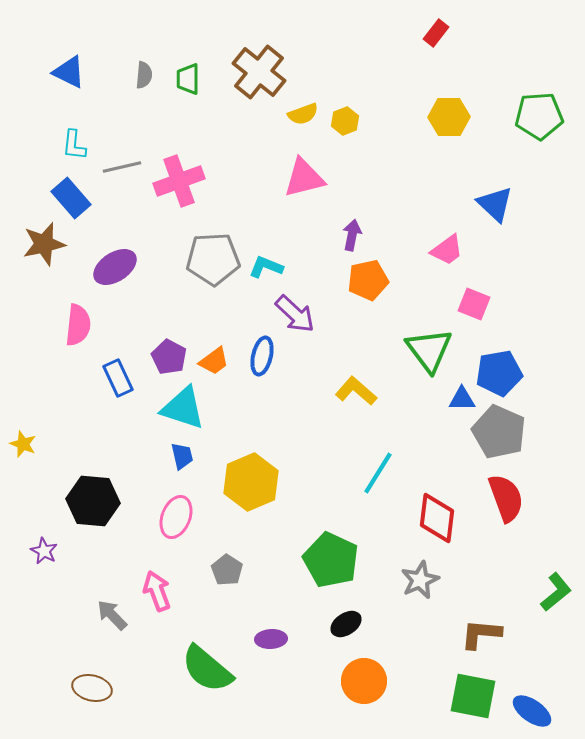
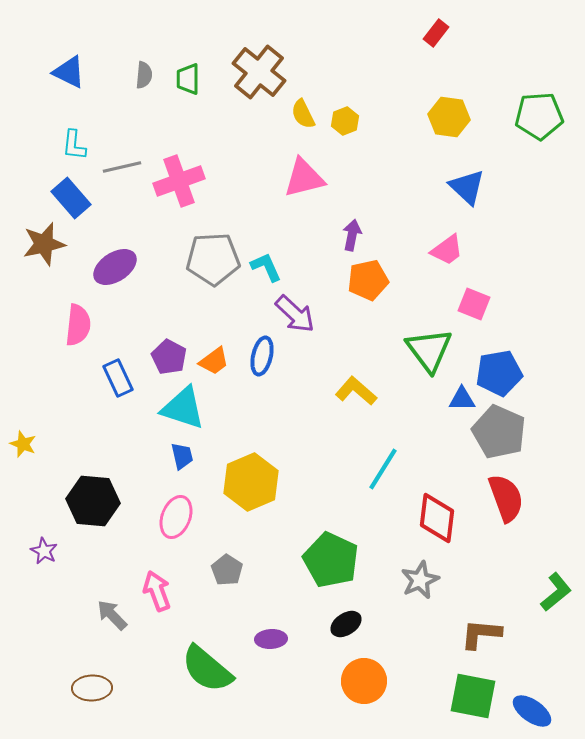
yellow semicircle at (303, 114): rotated 84 degrees clockwise
yellow hexagon at (449, 117): rotated 9 degrees clockwise
blue triangle at (495, 204): moved 28 px left, 17 px up
cyan L-shape at (266, 267): rotated 44 degrees clockwise
cyan line at (378, 473): moved 5 px right, 4 px up
brown ellipse at (92, 688): rotated 15 degrees counterclockwise
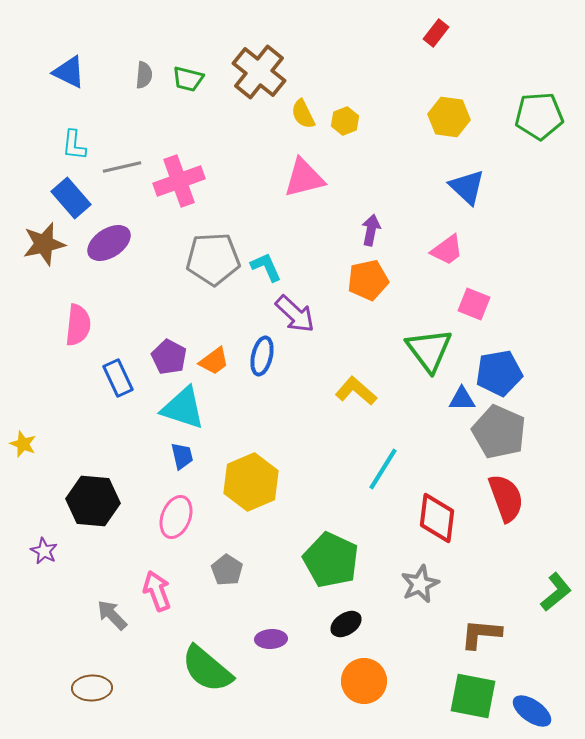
green trapezoid at (188, 79): rotated 76 degrees counterclockwise
purple arrow at (352, 235): moved 19 px right, 5 px up
purple ellipse at (115, 267): moved 6 px left, 24 px up
gray star at (420, 580): moved 4 px down
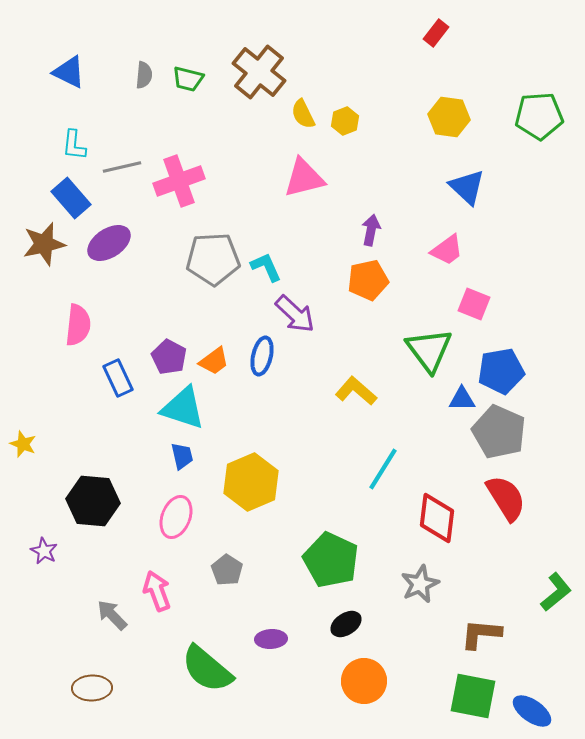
blue pentagon at (499, 373): moved 2 px right, 2 px up
red semicircle at (506, 498): rotated 12 degrees counterclockwise
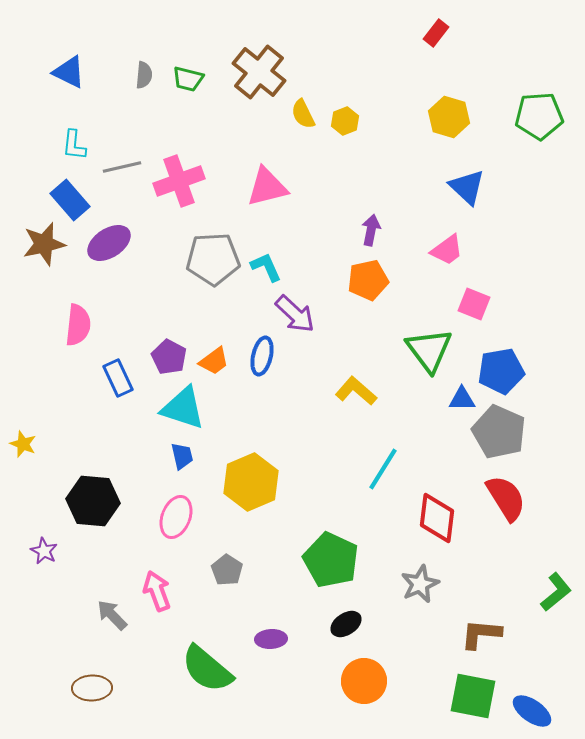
yellow hexagon at (449, 117): rotated 9 degrees clockwise
pink triangle at (304, 178): moved 37 px left, 9 px down
blue rectangle at (71, 198): moved 1 px left, 2 px down
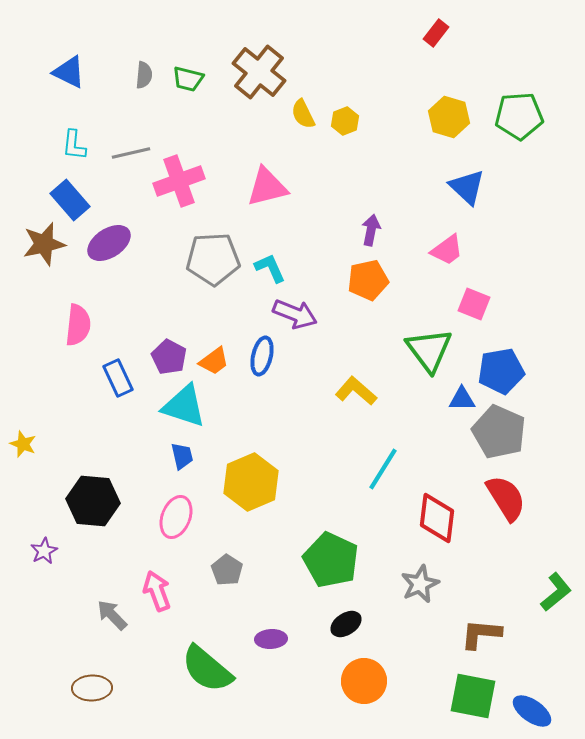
green pentagon at (539, 116): moved 20 px left
gray line at (122, 167): moved 9 px right, 14 px up
cyan L-shape at (266, 267): moved 4 px right, 1 px down
purple arrow at (295, 314): rotated 21 degrees counterclockwise
cyan triangle at (183, 408): moved 1 px right, 2 px up
purple star at (44, 551): rotated 16 degrees clockwise
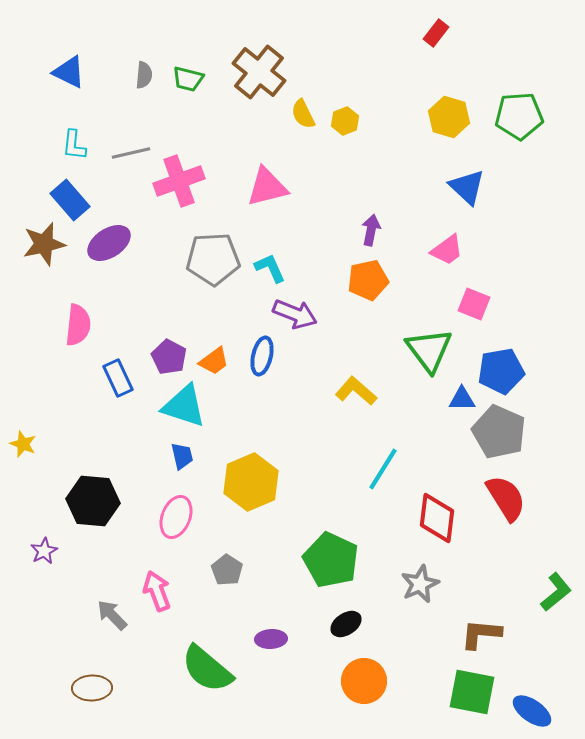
green square at (473, 696): moved 1 px left, 4 px up
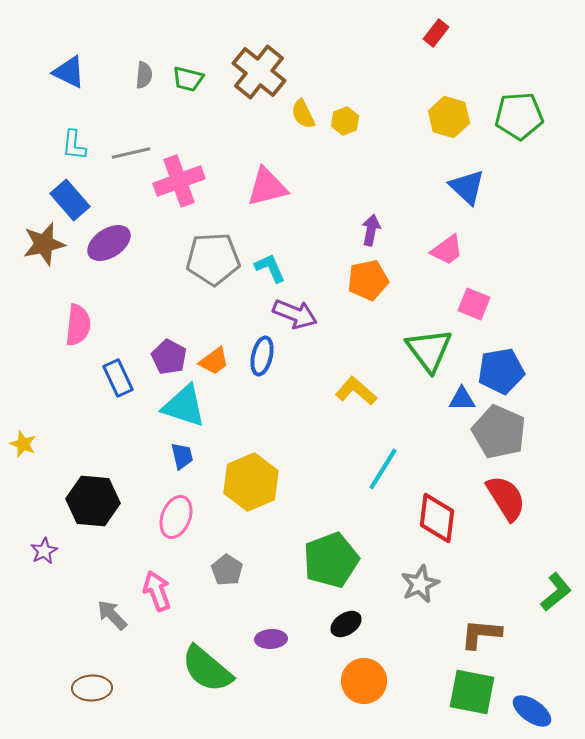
green pentagon at (331, 560): rotated 26 degrees clockwise
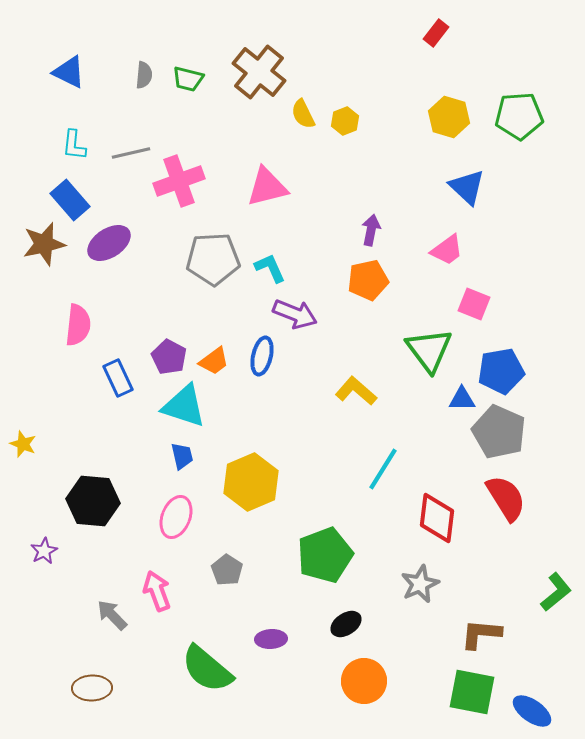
green pentagon at (331, 560): moved 6 px left, 5 px up
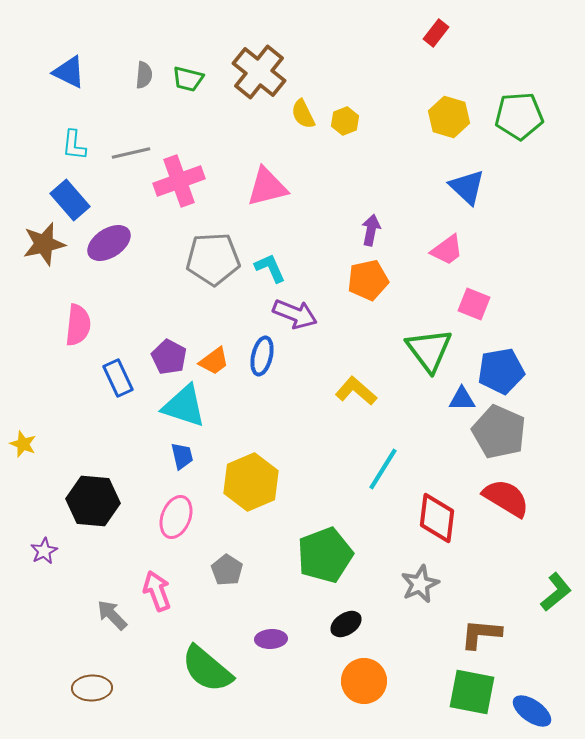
red semicircle at (506, 498): rotated 27 degrees counterclockwise
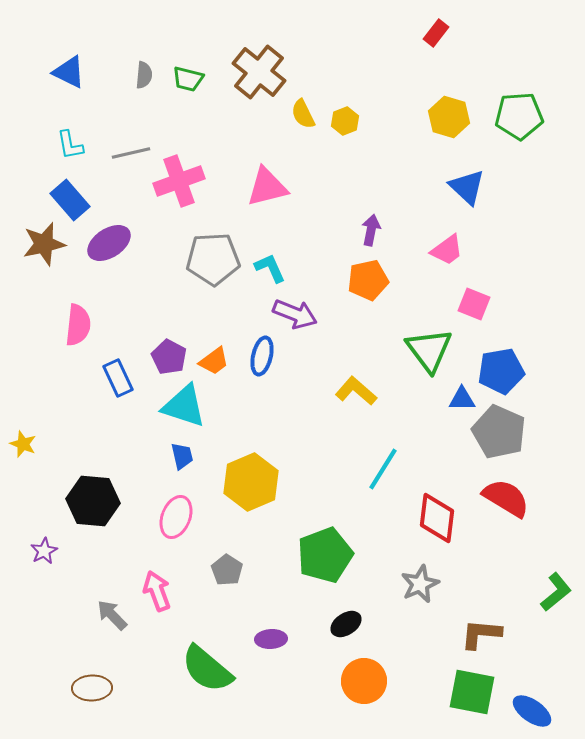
cyan L-shape at (74, 145): moved 4 px left; rotated 16 degrees counterclockwise
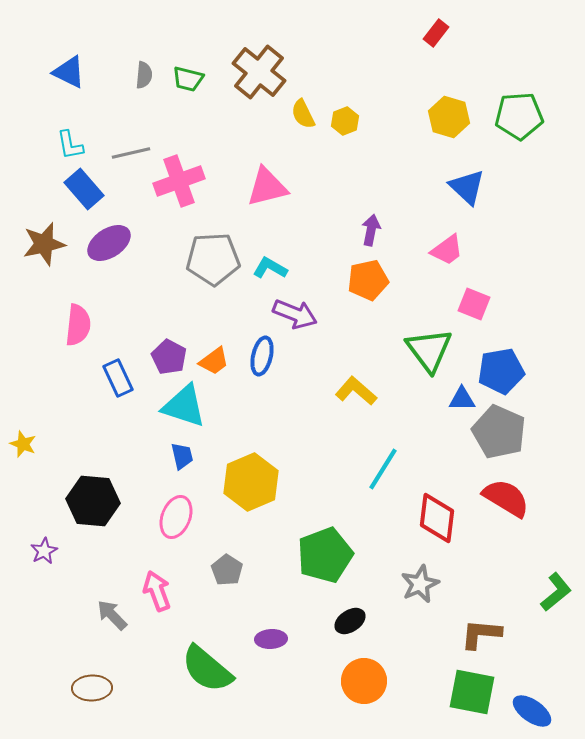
blue rectangle at (70, 200): moved 14 px right, 11 px up
cyan L-shape at (270, 268): rotated 36 degrees counterclockwise
black ellipse at (346, 624): moved 4 px right, 3 px up
